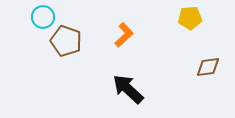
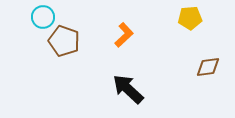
brown pentagon: moved 2 px left
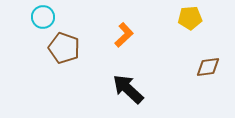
brown pentagon: moved 7 px down
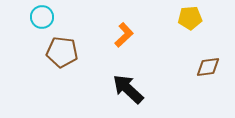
cyan circle: moved 1 px left
brown pentagon: moved 2 px left, 4 px down; rotated 12 degrees counterclockwise
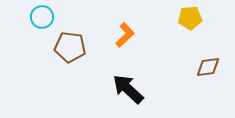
orange L-shape: moved 1 px right
brown pentagon: moved 8 px right, 5 px up
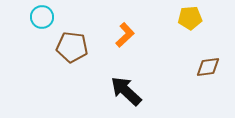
brown pentagon: moved 2 px right
black arrow: moved 2 px left, 2 px down
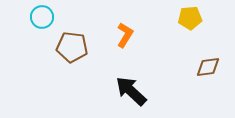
orange L-shape: rotated 15 degrees counterclockwise
black arrow: moved 5 px right
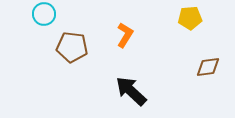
cyan circle: moved 2 px right, 3 px up
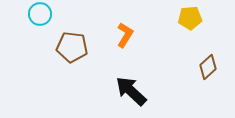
cyan circle: moved 4 px left
brown diamond: rotated 35 degrees counterclockwise
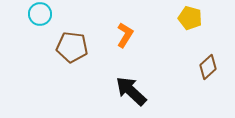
yellow pentagon: rotated 20 degrees clockwise
